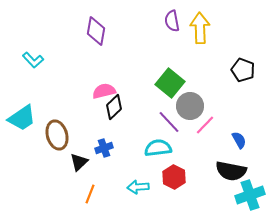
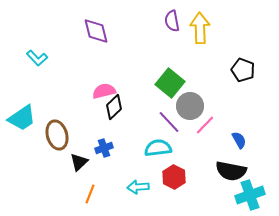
purple diamond: rotated 24 degrees counterclockwise
cyan L-shape: moved 4 px right, 2 px up
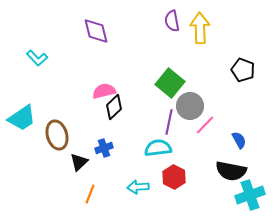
purple line: rotated 55 degrees clockwise
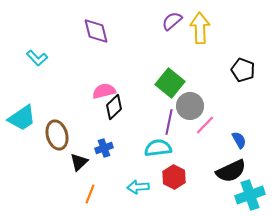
purple semicircle: rotated 60 degrees clockwise
black semicircle: rotated 36 degrees counterclockwise
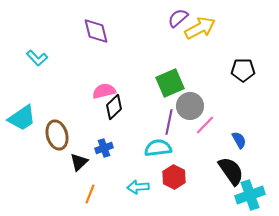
purple semicircle: moved 6 px right, 3 px up
yellow arrow: rotated 64 degrees clockwise
black pentagon: rotated 20 degrees counterclockwise
green square: rotated 28 degrees clockwise
black semicircle: rotated 100 degrees counterclockwise
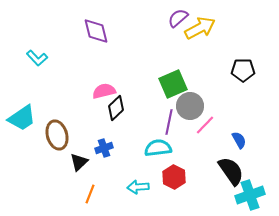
green square: moved 3 px right, 1 px down
black diamond: moved 2 px right, 1 px down
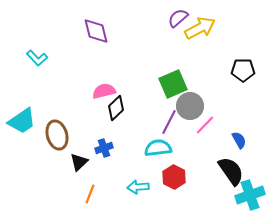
cyan trapezoid: moved 3 px down
purple line: rotated 15 degrees clockwise
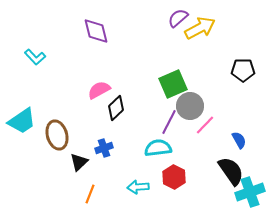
cyan L-shape: moved 2 px left, 1 px up
pink semicircle: moved 5 px left, 1 px up; rotated 15 degrees counterclockwise
cyan cross: moved 3 px up
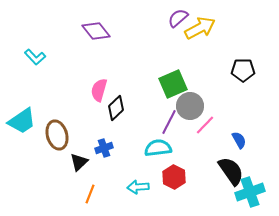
purple diamond: rotated 24 degrees counterclockwise
pink semicircle: rotated 45 degrees counterclockwise
